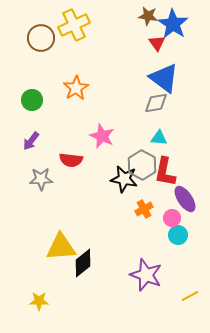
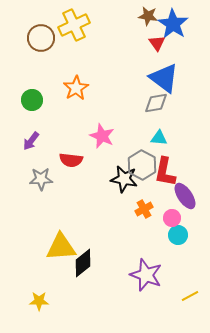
purple ellipse: moved 3 px up
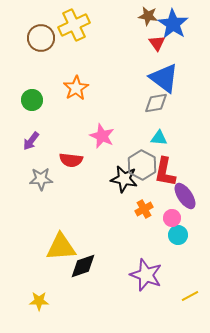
black diamond: moved 3 px down; rotated 20 degrees clockwise
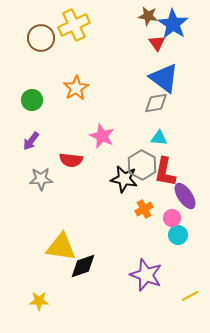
yellow triangle: rotated 12 degrees clockwise
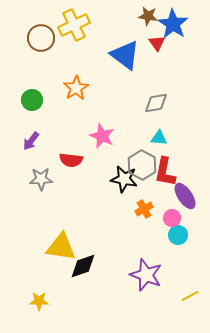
blue triangle: moved 39 px left, 23 px up
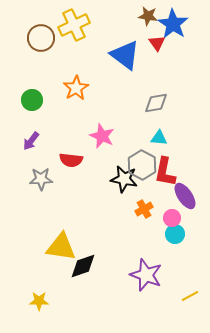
cyan circle: moved 3 px left, 1 px up
